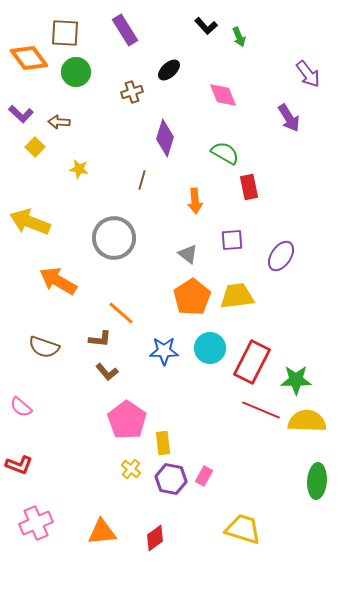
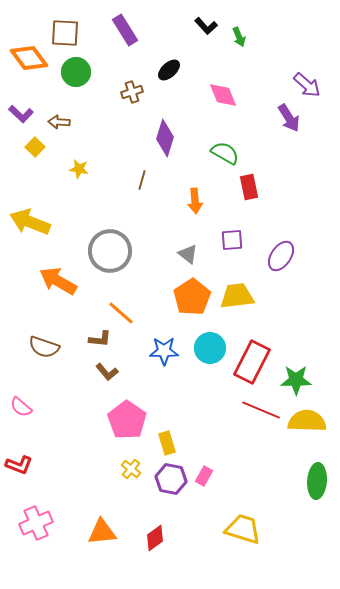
purple arrow at (308, 74): moved 1 px left, 11 px down; rotated 12 degrees counterclockwise
gray circle at (114, 238): moved 4 px left, 13 px down
yellow rectangle at (163, 443): moved 4 px right; rotated 10 degrees counterclockwise
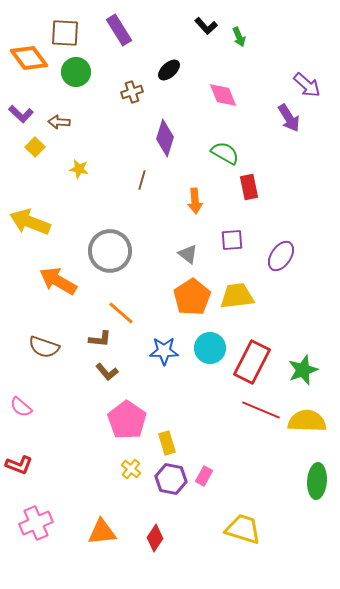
purple rectangle at (125, 30): moved 6 px left
green star at (296, 380): moved 7 px right, 10 px up; rotated 20 degrees counterclockwise
red diamond at (155, 538): rotated 20 degrees counterclockwise
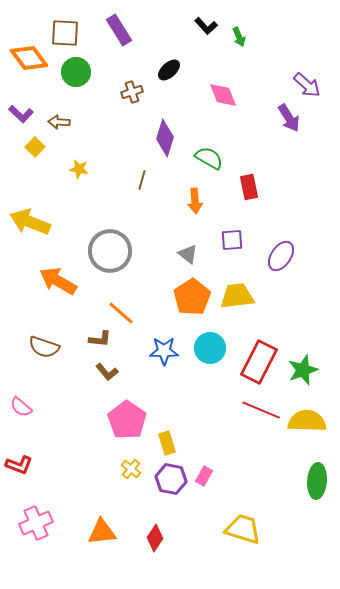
green semicircle at (225, 153): moved 16 px left, 5 px down
red rectangle at (252, 362): moved 7 px right
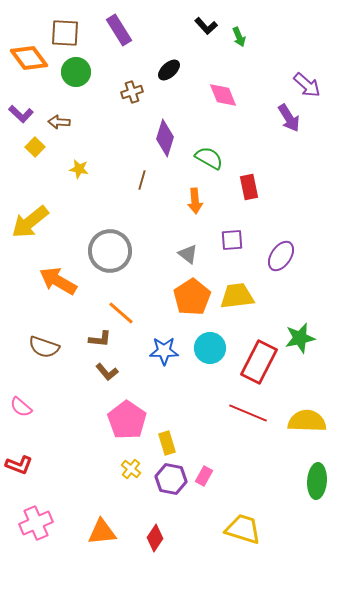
yellow arrow at (30, 222): rotated 60 degrees counterclockwise
green star at (303, 370): moved 3 px left, 32 px up; rotated 8 degrees clockwise
red line at (261, 410): moved 13 px left, 3 px down
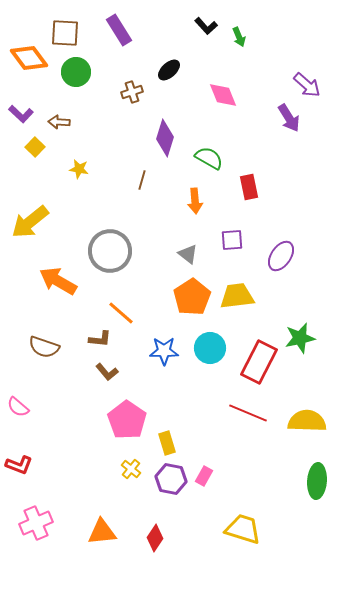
pink semicircle at (21, 407): moved 3 px left
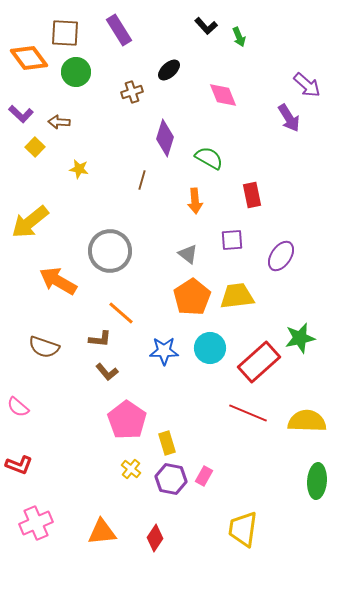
red rectangle at (249, 187): moved 3 px right, 8 px down
red rectangle at (259, 362): rotated 21 degrees clockwise
yellow trapezoid at (243, 529): rotated 99 degrees counterclockwise
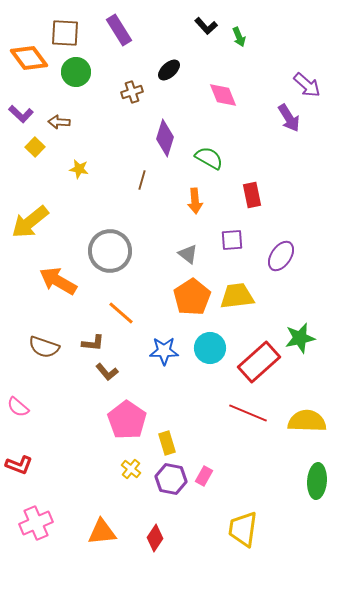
brown L-shape at (100, 339): moved 7 px left, 4 px down
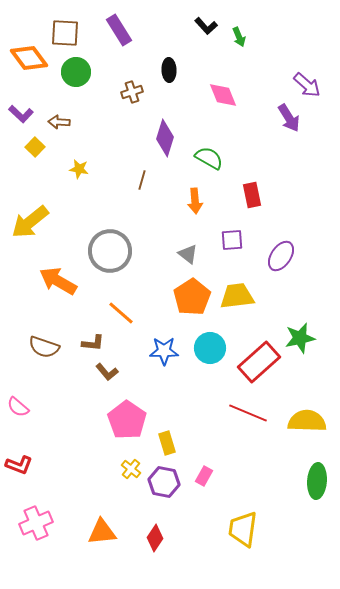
black ellipse at (169, 70): rotated 50 degrees counterclockwise
purple hexagon at (171, 479): moved 7 px left, 3 px down
